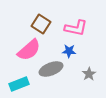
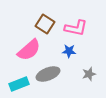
brown square: moved 4 px right
gray ellipse: moved 3 px left, 5 px down
gray star: rotated 16 degrees clockwise
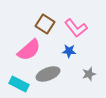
pink L-shape: rotated 40 degrees clockwise
cyan rectangle: rotated 48 degrees clockwise
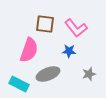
brown square: rotated 24 degrees counterclockwise
pink semicircle: rotated 30 degrees counterclockwise
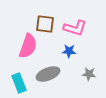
pink L-shape: moved 1 px left; rotated 35 degrees counterclockwise
pink semicircle: moved 1 px left, 4 px up
gray star: rotated 24 degrees clockwise
cyan rectangle: moved 1 px up; rotated 42 degrees clockwise
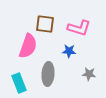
pink L-shape: moved 4 px right
gray ellipse: rotated 65 degrees counterclockwise
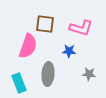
pink L-shape: moved 2 px right
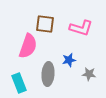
blue star: moved 9 px down; rotated 16 degrees counterclockwise
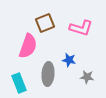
brown square: moved 1 px up; rotated 30 degrees counterclockwise
blue star: rotated 24 degrees clockwise
gray star: moved 2 px left, 3 px down
